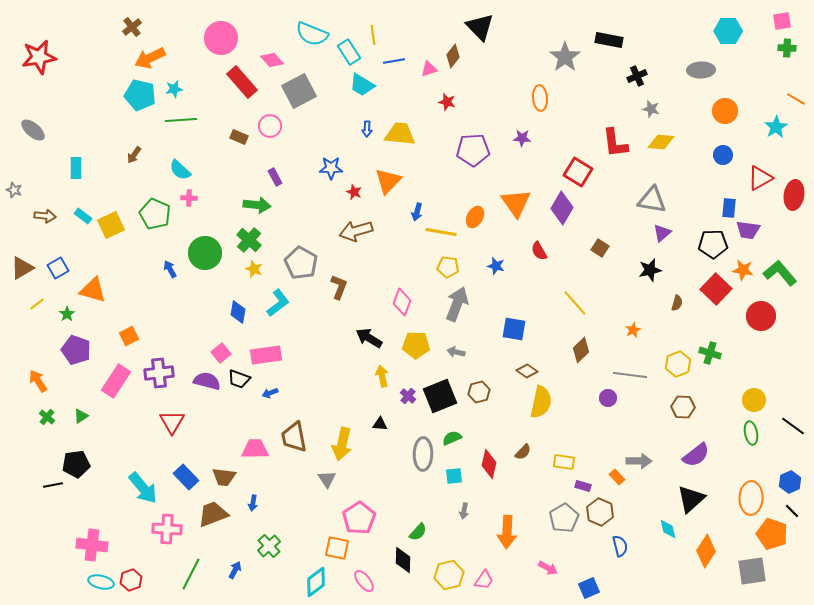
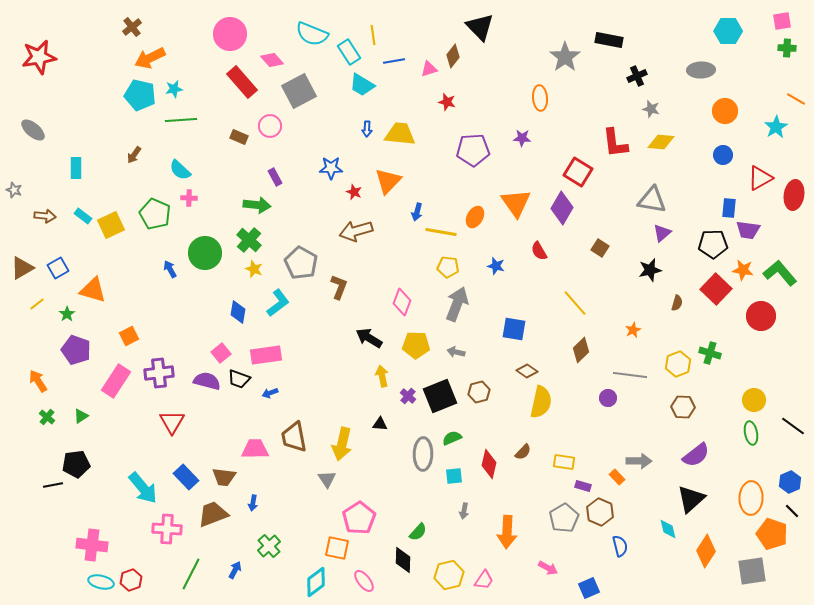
pink circle at (221, 38): moved 9 px right, 4 px up
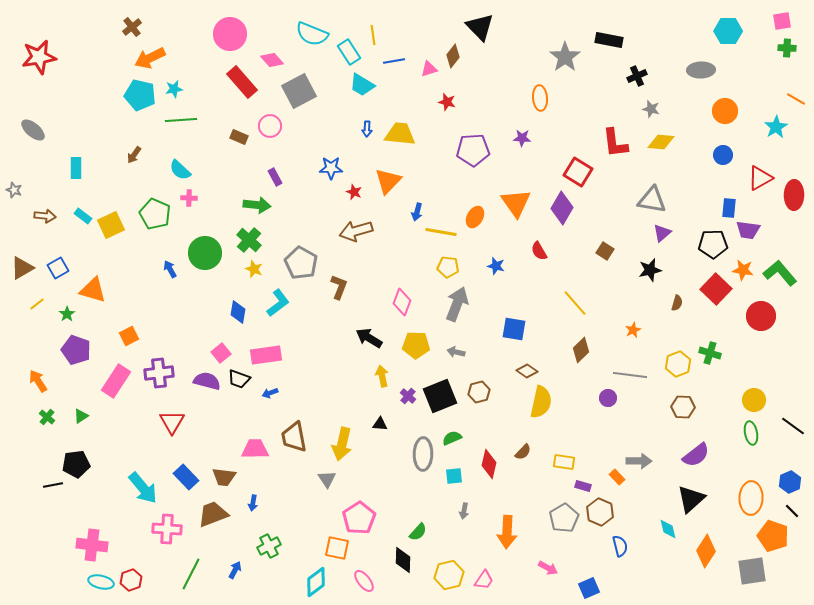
red ellipse at (794, 195): rotated 8 degrees counterclockwise
brown square at (600, 248): moved 5 px right, 3 px down
orange pentagon at (772, 534): moved 1 px right, 2 px down
green cross at (269, 546): rotated 15 degrees clockwise
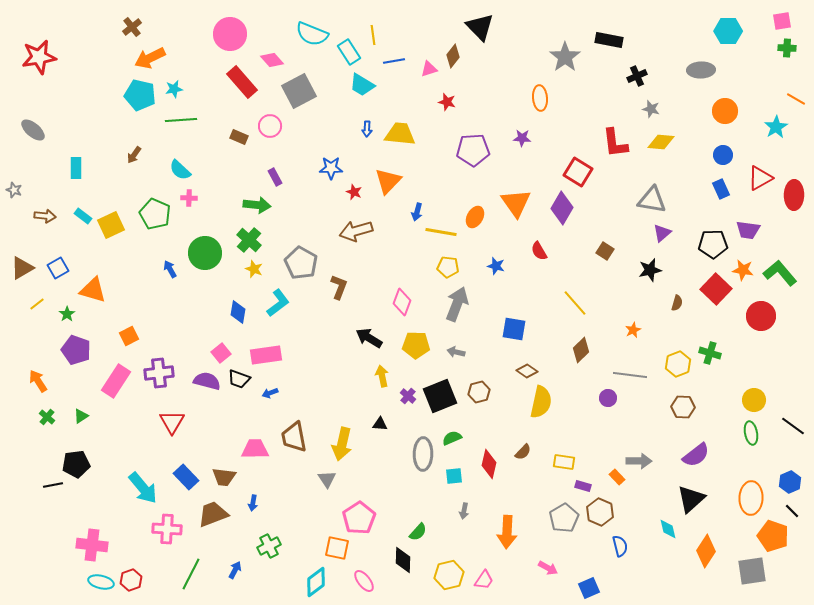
blue rectangle at (729, 208): moved 8 px left, 19 px up; rotated 30 degrees counterclockwise
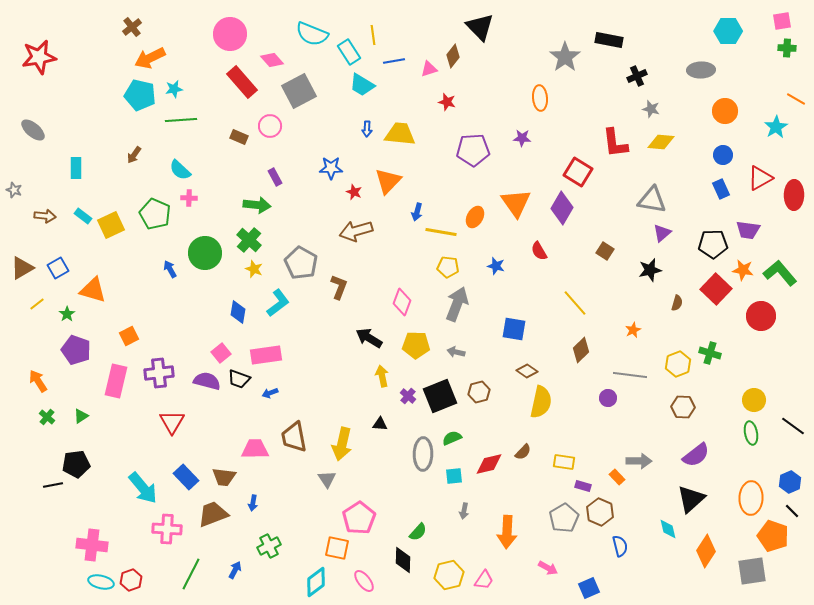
pink rectangle at (116, 381): rotated 20 degrees counterclockwise
red diamond at (489, 464): rotated 64 degrees clockwise
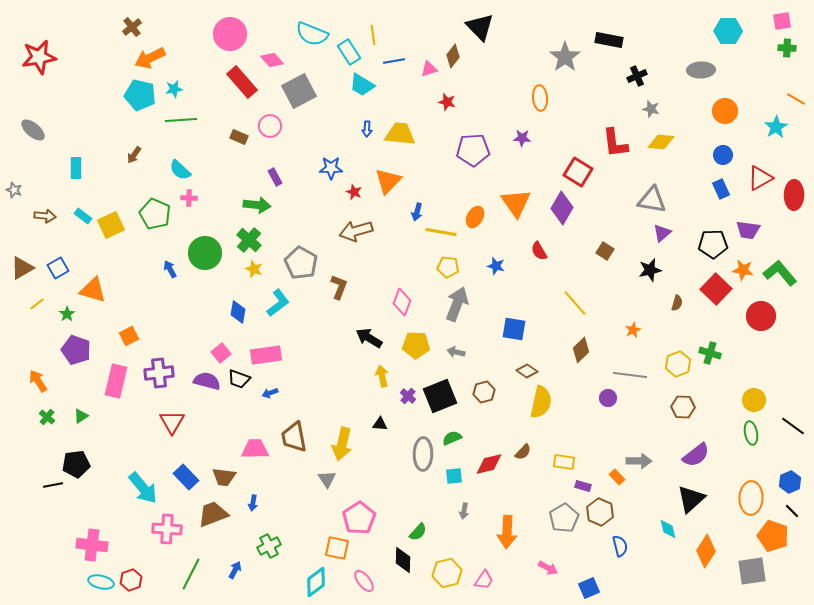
brown hexagon at (479, 392): moved 5 px right
yellow hexagon at (449, 575): moved 2 px left, 2 px up
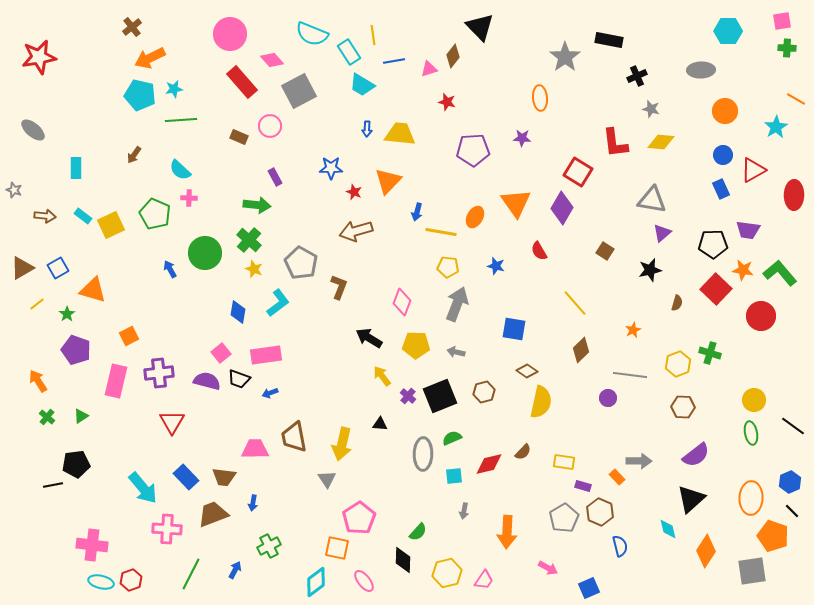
red triangle at (760, 178): moved 7 px left, 8 px up
yellow arrow at (382, 376): rotated 25 degrees counterclockwise
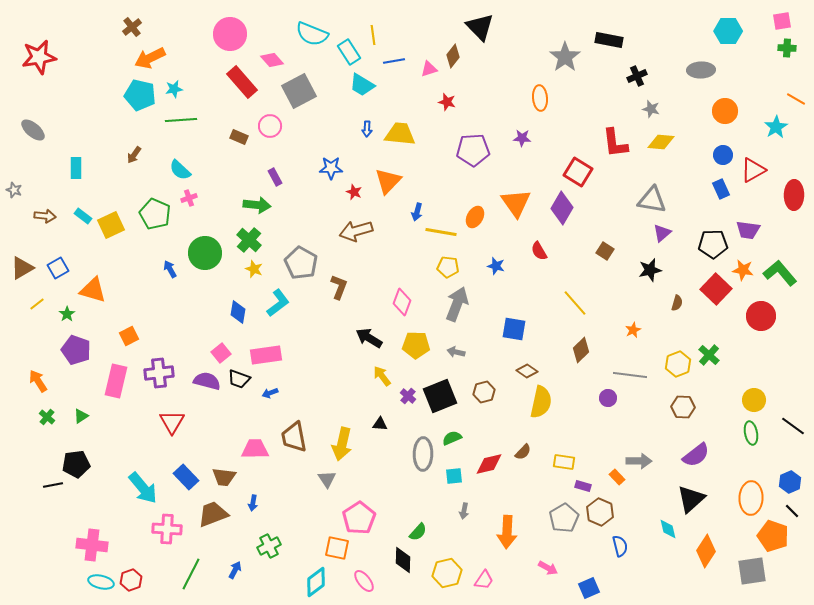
pink cross at (189, 198): rotated 21 degrees counterclockwise
green cross at (710, 353): moved 1 px left, 2 px down; rotated 25 degrees clockwise
